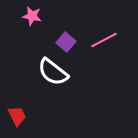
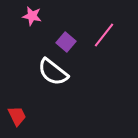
pink line: moved 5 px up; rotated 24 degrees counterclockwise
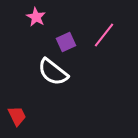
pink star: moved 4 px right, 1 px down; rotated 18 degrees clockwise
purple square: rotated 24 degrees clockwise
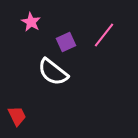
pink star: moved 5 px left, 5 px down
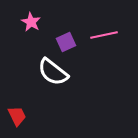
pink line: rotated 40 degrees clockwise
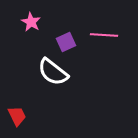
pink line: rotated 16 degrees clockwise
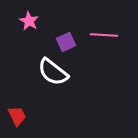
pink star: moved 2 px left, 1 px up
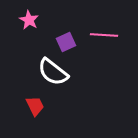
pink star: moved 1 px up
red trapezoid: moved 18 px right, 10 px up
